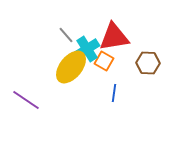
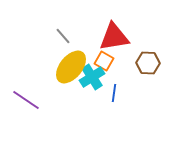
gray line: moved 3 px left, 1 px down
cyan cross: moved 5 px right, 28 px down
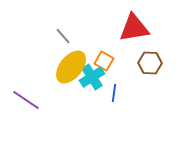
red triangle: moved 20 px right, 9 px up
brown hexagon: moved 2 px right
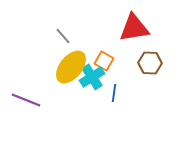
purple line: rotated 12 degrees counterclockwise
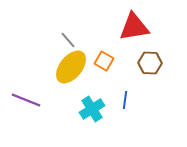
red triangle: moved 1 px up
gray line: moved 5 px right, 4 px down
cyan cross: moved 32 px down
blue line: moved 11 px right, 7 px down
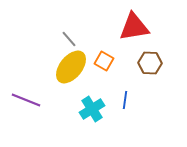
gray line: moved 1 px right, 1 px up
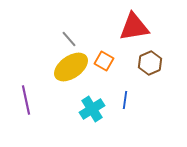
brown hexagon: rotated 25 degrees counterclockwise
yellow ellipse: rotated 16 degrees clockwise
purple line: rotated 56 degrees clockwise
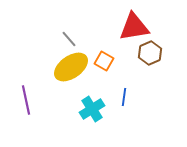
brown hexagon: moved 10 px up
blue line: moved 1 px left, 3 px up
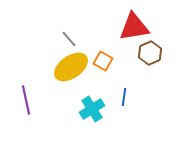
orange square: moved 1 px left
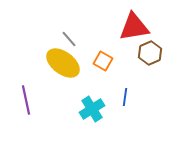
yellow ellipse: moved 8 px left, 4 px up; rotated 72 degrees clockwise
blue line: moved 1 px right
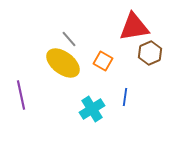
purple line: moved 5 px left, 5 px up
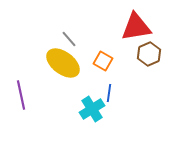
red triangle: moved 2 px right
brown hexagon: moved 1 px left, 1 px down
blue line: moved 16 px left, 4 px up
